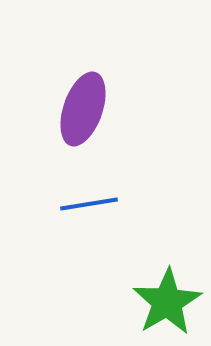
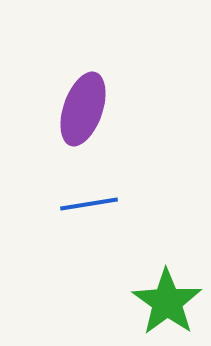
green star: rotated 6 degrees counterclockwise
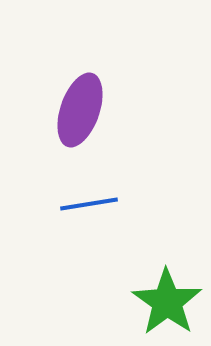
purple ellipse: moved 3 px left, 1 px down
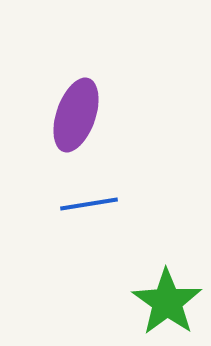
purple ellipse: moved 4 px left, 5 px down
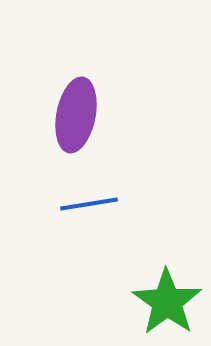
purple ellipse: rotated 8 degrees counterclockwise
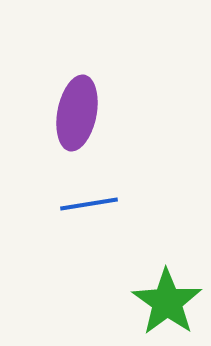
purple ellipse: moved 1 px right, 2 px up
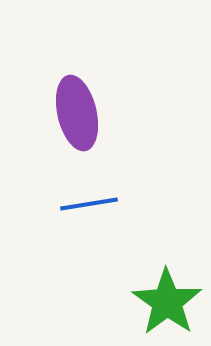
purple ellipse: rotated 24 degrees counterclockwise
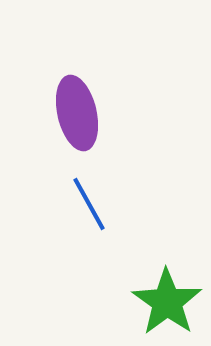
blue line: rotated 70 degrees clockwise
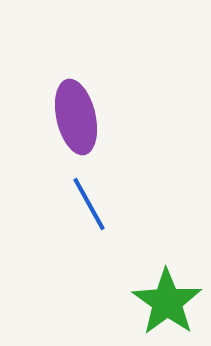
purple ellipse: moved 1 px left, 4 px down
